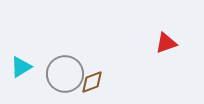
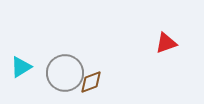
gray circle: moved 1 px up
brown diamond: moved 1 px left
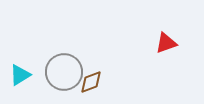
cyan triangle: moved 1 px left, 8 px down
gray circle: moved 1 px left, 1 px up
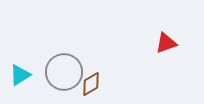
brown diamond: moved 2 px down; rotated 10 degrees counterclockwise
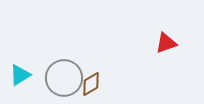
gray circle: moved 6 px down
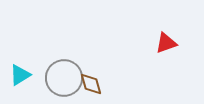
brown diamond: rotated 75 degrees counterclockwise
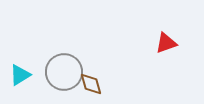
gray circle: moved 6 px up
